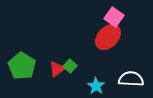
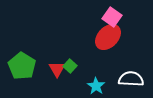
pink square: moved 2 px left
red triangle: rotated 24 degrees counterclockwise
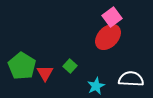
pink square: rotated 18 degrees clockwise
red triangle: moved 12 px left, 4 px down
cyan star: rotated 12 degrees clockwise
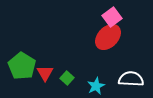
green square: moved 3 px left, 12 px down
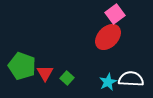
pink square: moved 3 px right, 3 px up
green pentagon: rotated 12 degrees counterclockwise
cyan star: moved 12 px right, 4 px up
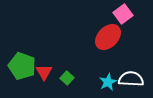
pink square: moved 8 px right
red triangle: moved 1 px left, 1 px up
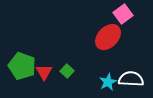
green square: moved 7 px up
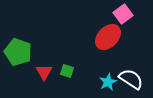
green pentagon: moved 4 px left, 14 px up
green square: rotated 24 degrees counterclockwise
white semicircle: rotated 30 degrees clockwise
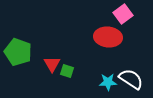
red ellipse: rotated 52 degrees clockwise
red triangle: moved 8 px right, 8 px up
cyan star: rotated 24 degrees clockwise
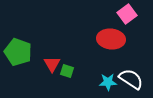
pink square: moved 4 px right
red ellipse: moved 3 px right, 2 px down
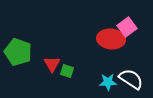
pink square: moved 13 px down
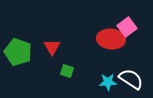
red triangle: moved 17 px up
